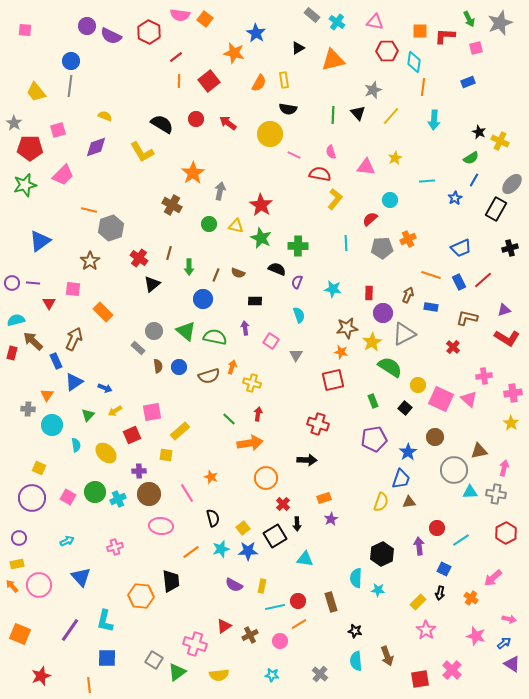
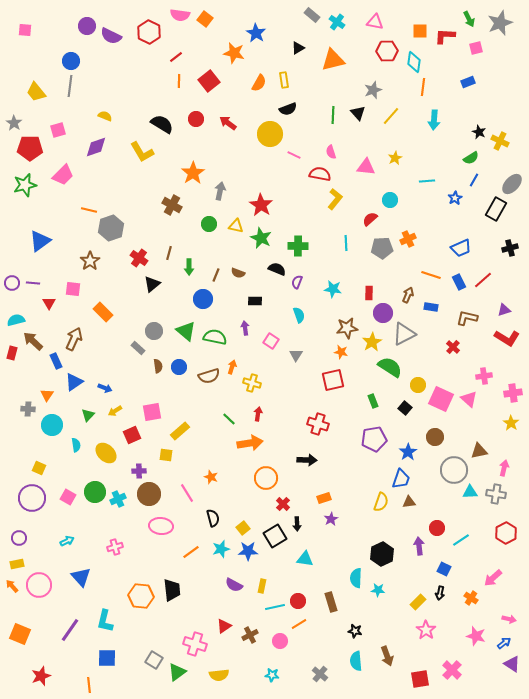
black semicircle at (288, 109): rotated 30 degrees counterclockwise
black trapezoid at (171, 581): moved 1 px right, 9 px down
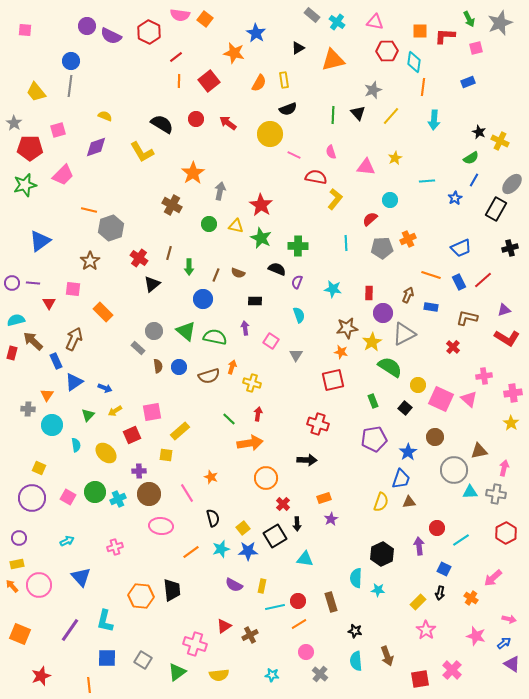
red semicircle at (320, 174): moved 4 px left, 3 px down
pink circle at (280, 641): moved 26 px right, 11 px down
gray square at (154, 660): moved 11 px left
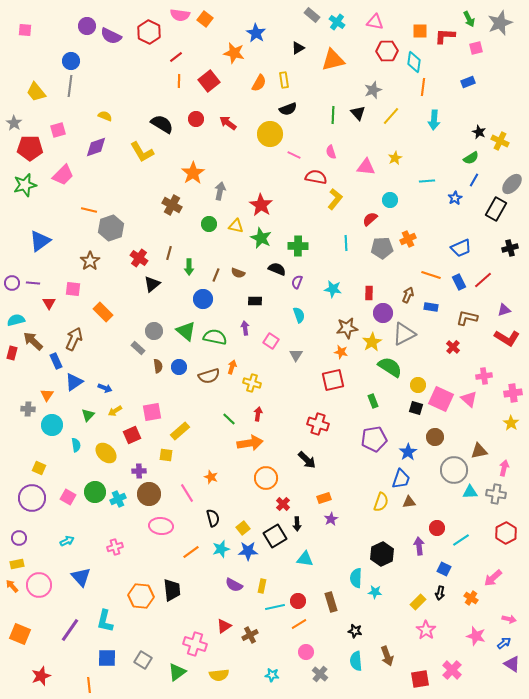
black square at (405, 408): moved 11 px right; rotated 24 degrees counterclockwise
black arrow at (307, 460): rotated 42 degrees clockwise
cyan star at (378, 590): moved 3 px left, 2 px down
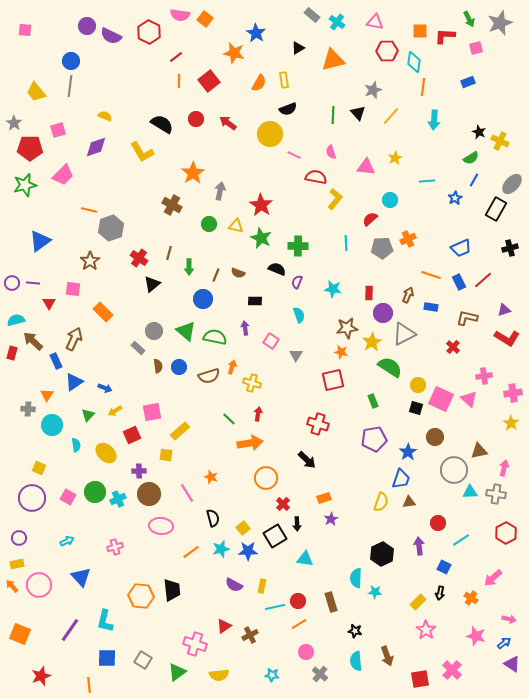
red circle at (437, 528): moved 1 px right, 5 px up
blue square at (444, 569): moved 2 px up
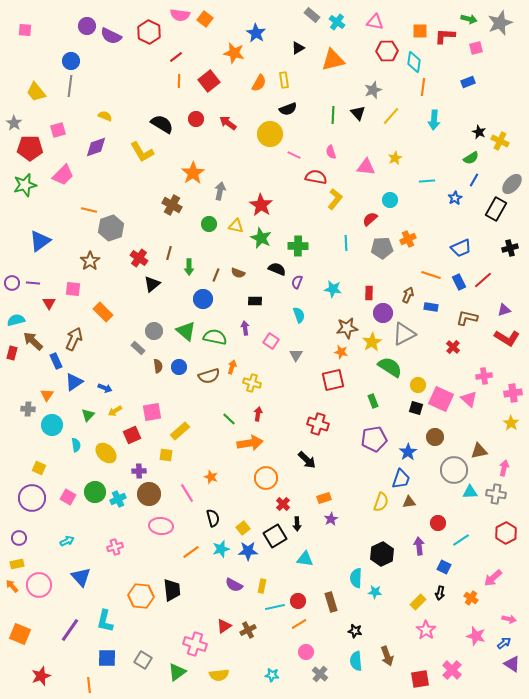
green arrow at (469, 19): rotated 49 degrees counterclockwise
brown cross at (250, 635): moved 2 px left, 5 px up
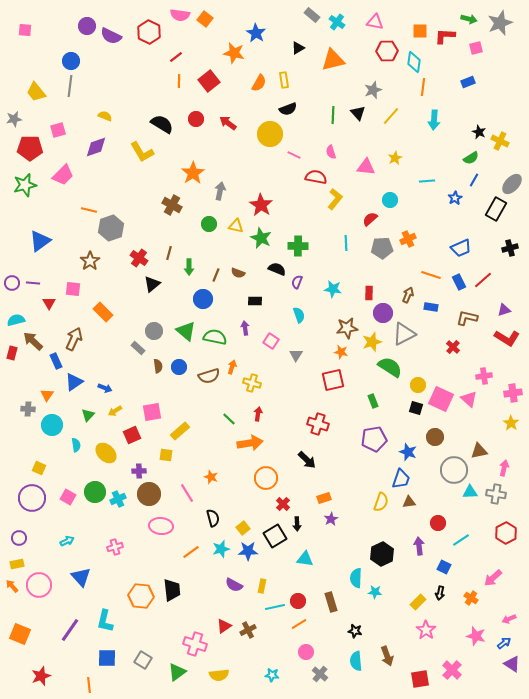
gray star at (14, 123): moved 4 px up; rotated 28 degrees clockwise
yellow star at (372, 342): rotated 12 degrees clockwise
blue star at (408, 452): rotated 18 degrees counterclockwise
pink arrow at (509, 619): rotated 144 degrees clockwise
